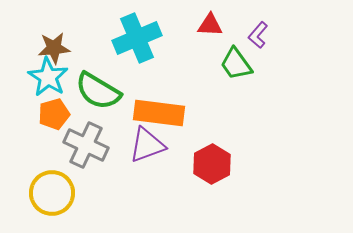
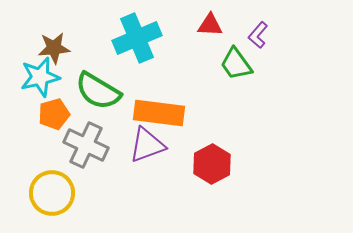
cyan star: moved 8 px left; rotated 27 degrees clockwise
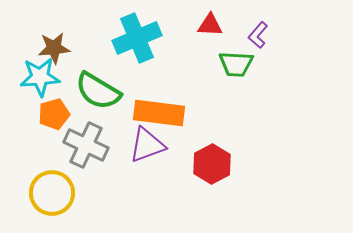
green trapezoid: rotated 51 degrees counterclockwise
cyan star: rotated 9 degrees clockwise
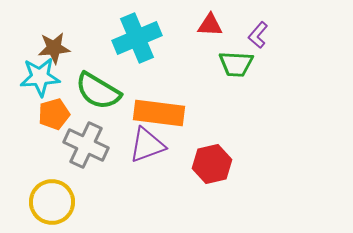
red hexagon: rotated 15 degrees clockwise
yellow circle: moved 9 px down
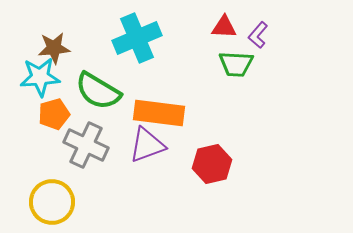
red triangle: moved 14 px right, 2 px down
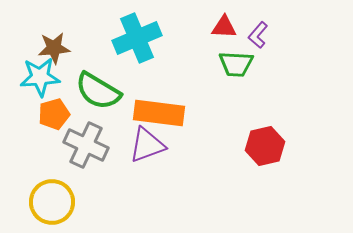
red hexagon: moved 53 px right, 18 px up
